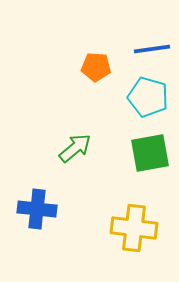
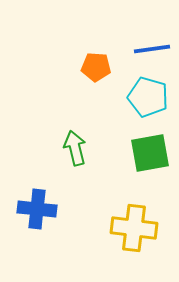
green arrow: rotated 64 degrees counterclockwise
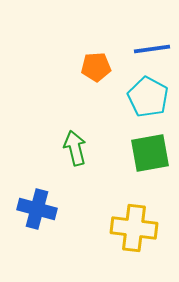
orange pentagon: rotated 8 degrees counterclockwise
cyan pentagon: rotated 12 degrees clockwise
blue cross: rotated 9 degrees clockwise
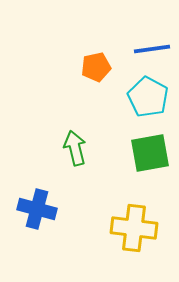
orange pentagon: rotated 8 degrees counterclockwise
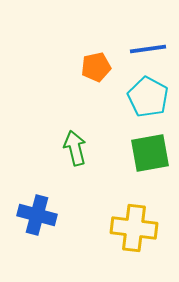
blue line: moved 4 px left
blue cross: moved 6 px down
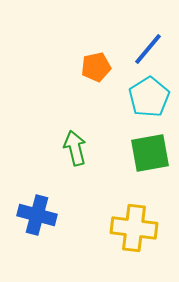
blue line: rotated 42 degrees counterclockwise
cyan pentagon: moved 1 px right; rotated 12 degrees clockwise
